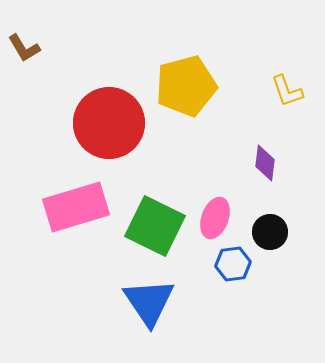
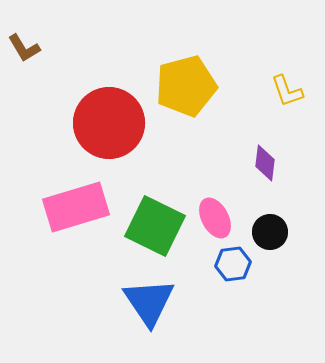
pink ellipse: rotated 48 degrees counterclockwise
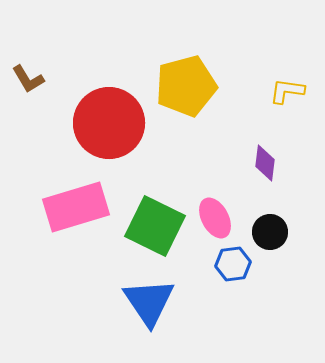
brown L-shape: moved 4 px right, 31 px down
yellow L-shape: rotated 117 degrees clockwise
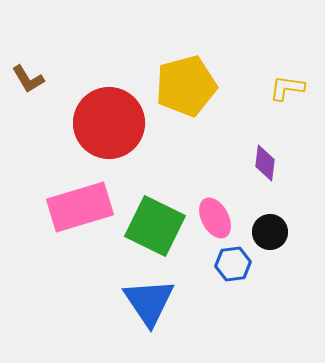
yellow L-shape: moved 3 px up
pink rectangle: moved 4 px right
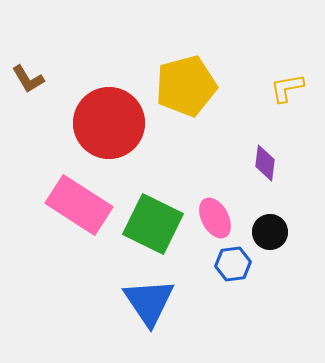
yellow L-shape: rotated 18 degrees counterclockwise
pink rectangle: moved 1 px left, 2 px up; rotated 50 degrees clockwise
green square: moved 2 px left, 2 px up
